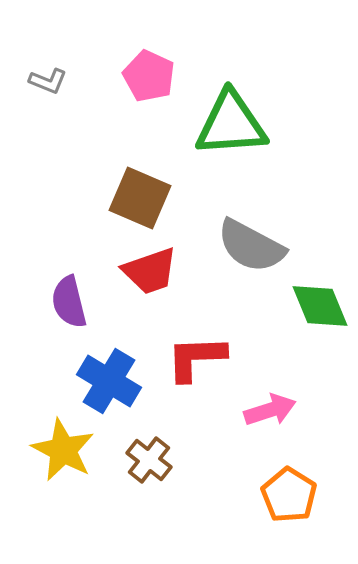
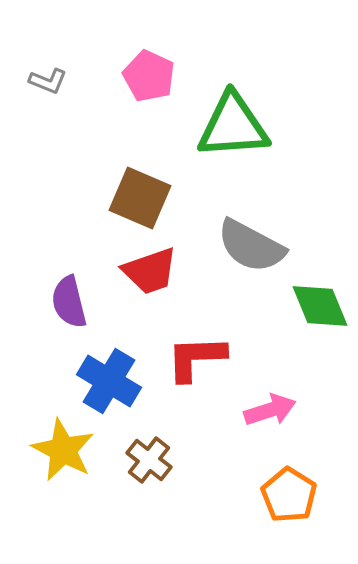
green triangle: moved 2 px right, 2 px down
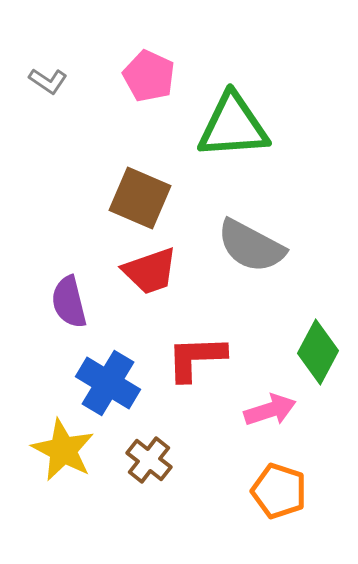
gray L-shape: rotated 12 degrees clockwise
green diamond: moved 2 px left, 46 px down; rotated 50 degrees clockwise
blue cross: moved 1 px left, 2 px down
orange pentagon: moved 10 px left, 4 px up; rotated 14 degrees counterclockwise
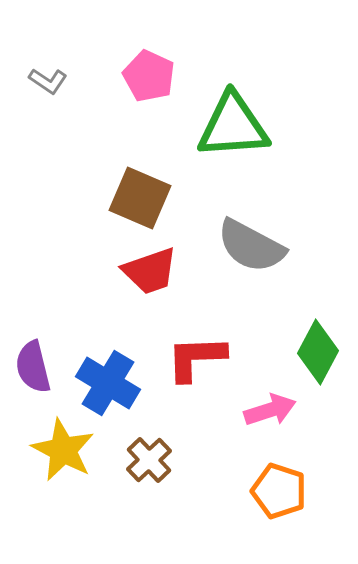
purple semicircle: moved 36 px left, 65 px down
brown cross: rotated 9 degrees clockwise
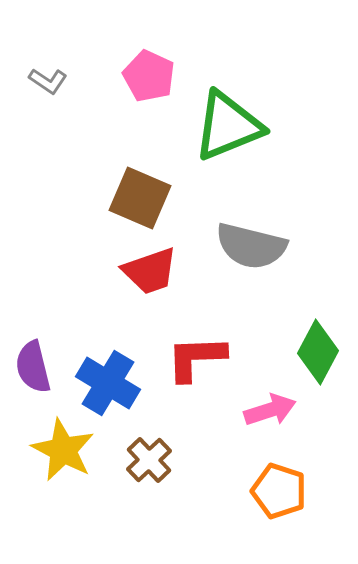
green triangle: moved 5 px left; rotated 18 degrees counterclockwise
gray semicircle: rotated 14 degrees counterclockwise
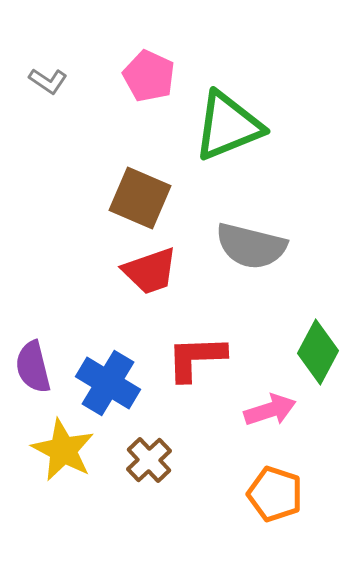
orange pentagon: moved 4 px left, 3 px down
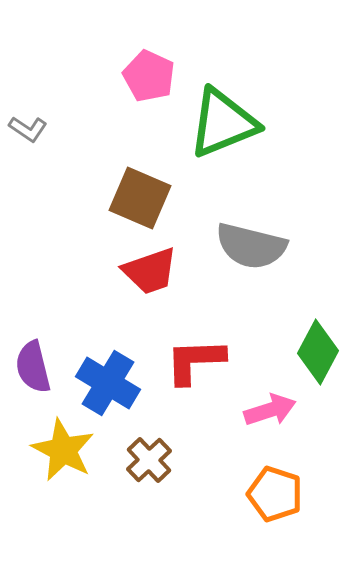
gray L-shape: moved 20 px left, 48 px down
green triangle: moved 5 px left, 3 px up
red L-shape: moved 1 px left, 3 px down
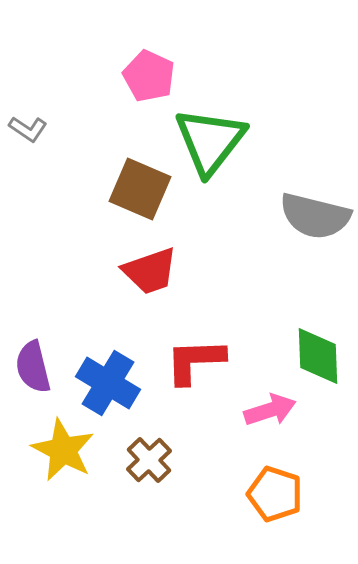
green triangle: moved 13 px left, 18 px down; rotated 30 degrees counterclockwise
brown square: moved 9 px up
gray semicircle: moved 64 px right, 30 px up
green diamond: moved 4 px down; rotated 30 degrees counterclockwise
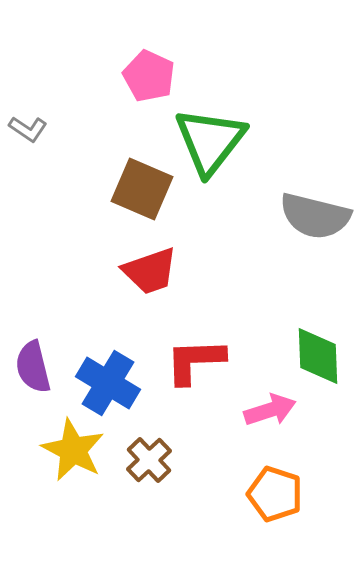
brown square: moved 2 px right
yellow star: moved 10 px right
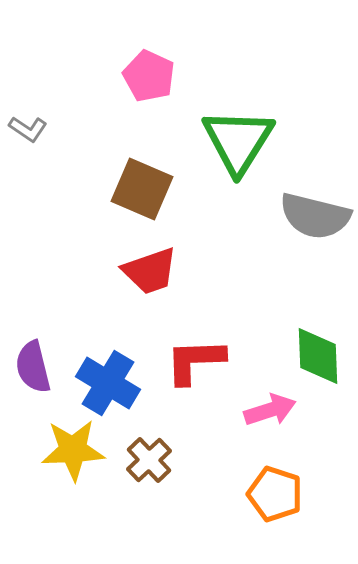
green triangle: moved 28 px right; rotated 6 degrees counterclockwise
yellow star: rotated 30 degrees counterclockwise
